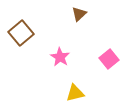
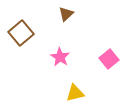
brown triangle: moved 13 px left
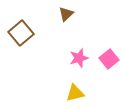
pink star: moved 19 px right, 1 px down; rotated 24 degrees clockwise
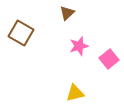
brown triangle: moved 1 px right, 1 px up
brown square: rotated 20 degrees counterclockwise
pink star: moved 12 px up
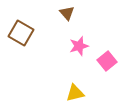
brown triangle: rotated 28 degrees counterclockwise
pink square: moved 2 px left, 2 px down
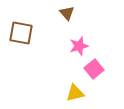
brown square: rotated 20 degrees counterclockwise
pink square: moved 13 px left, 8 px down
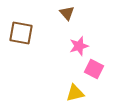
pink square: rotated 24 degrees counterclockwise
